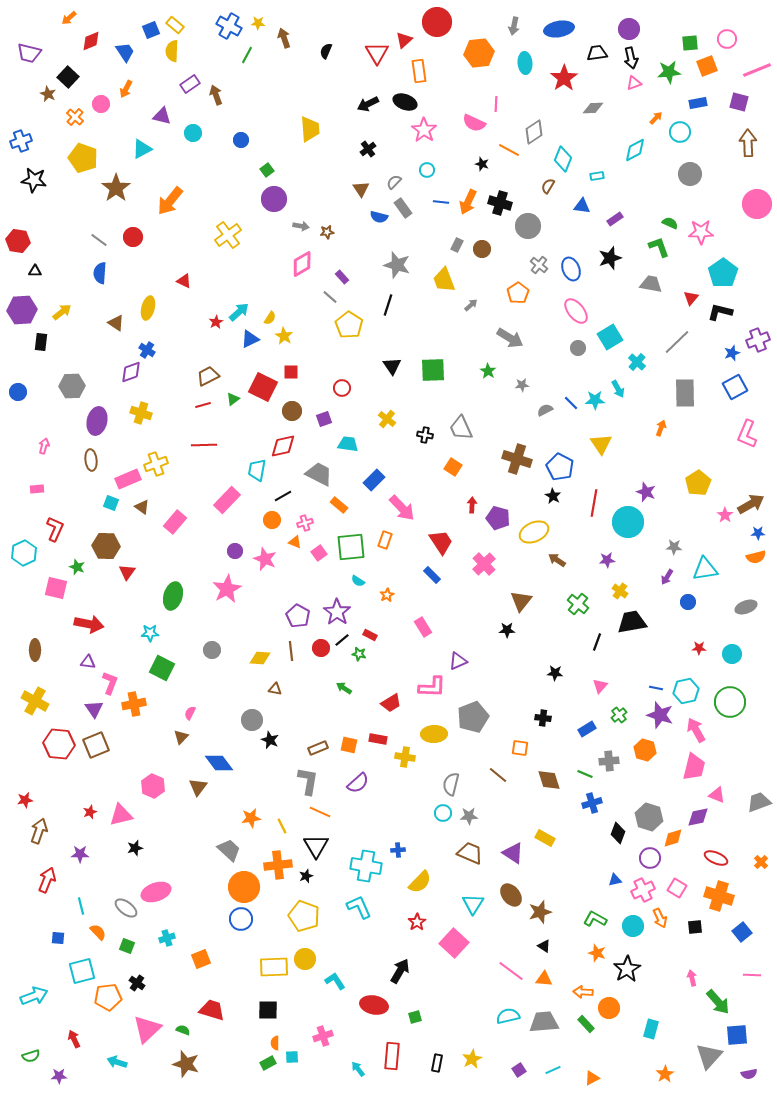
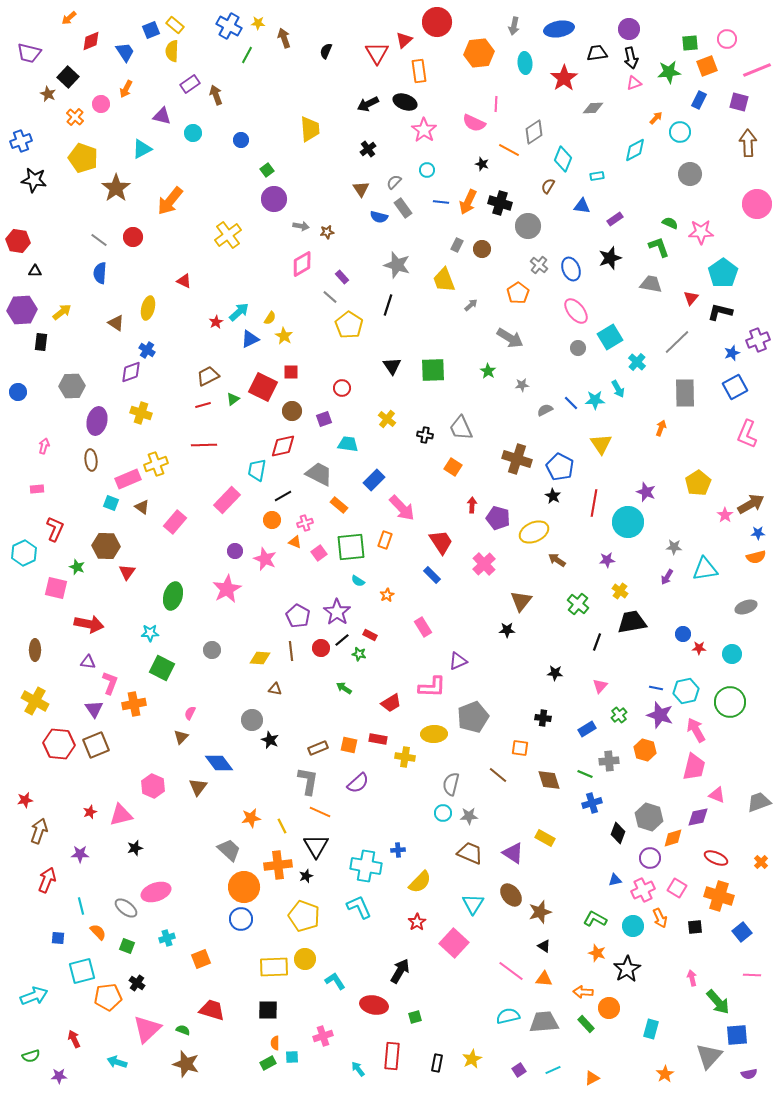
blue rectangle at (698, 103): moved 1 px right, 3 px up; rotated 54 degrees counterclockwise
blue circle at (688, 602): moved 5 px left, 32 px down
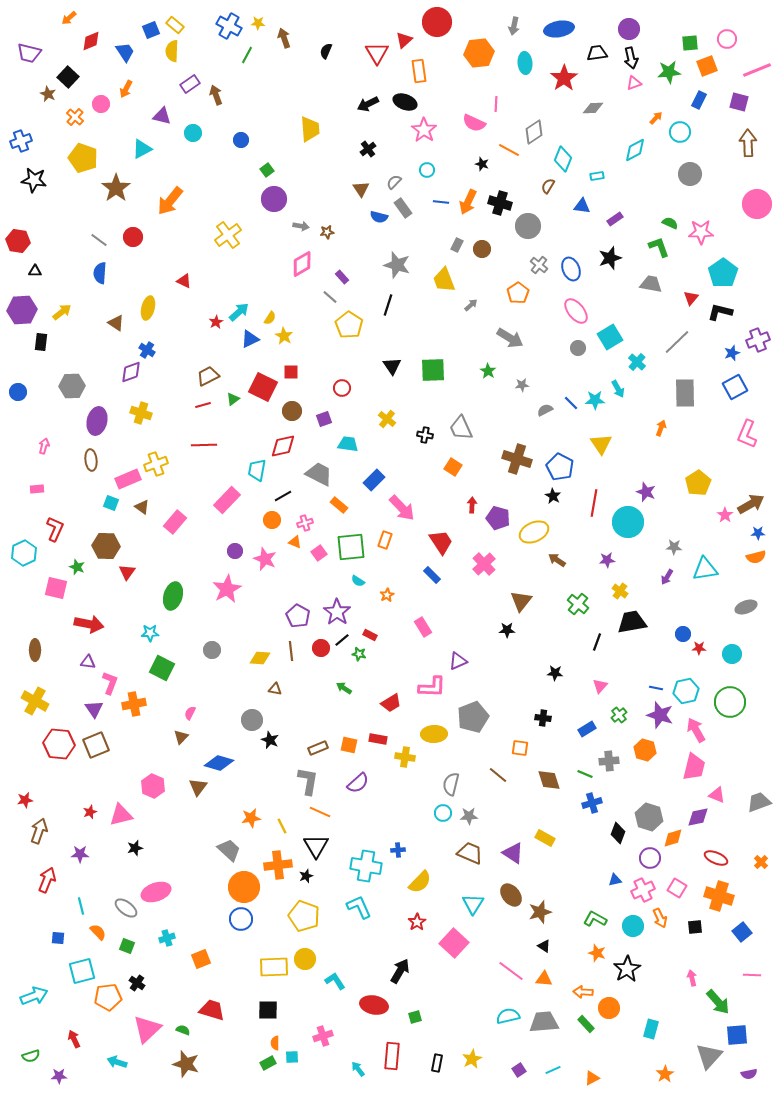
blue diamond at (219, 763): rotated 36 degrees counterclockwise
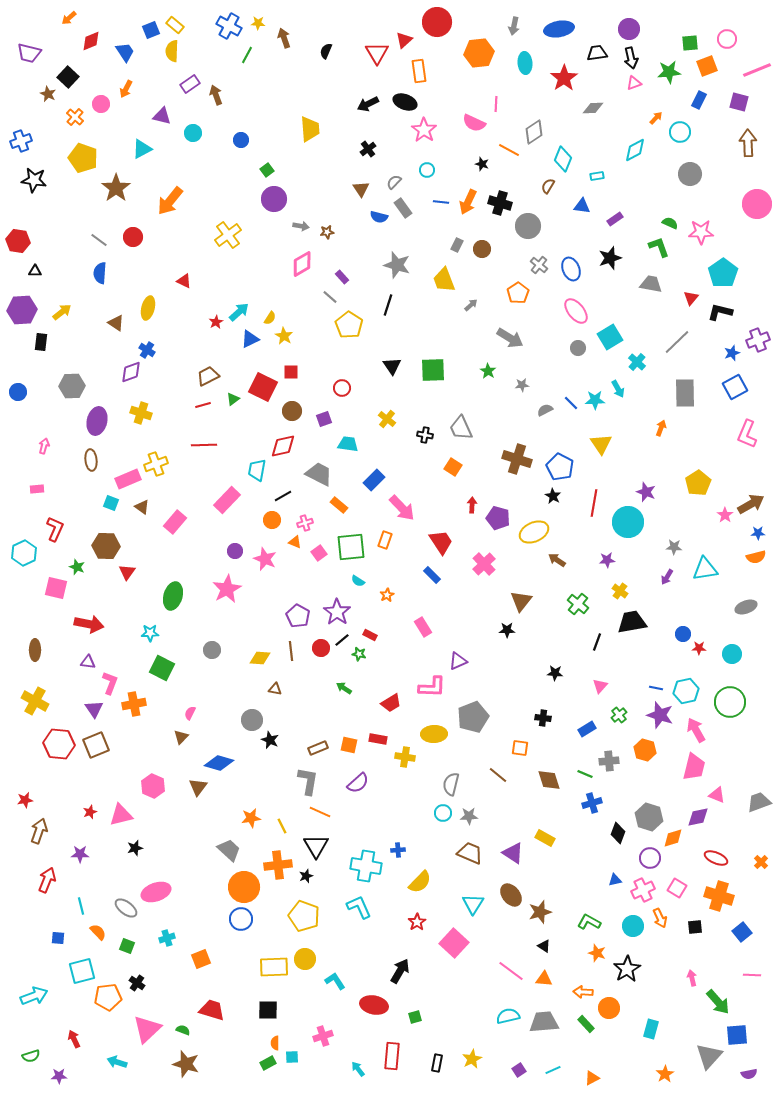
green L-shape at (595, 919): moved 6 px left, 3 px down
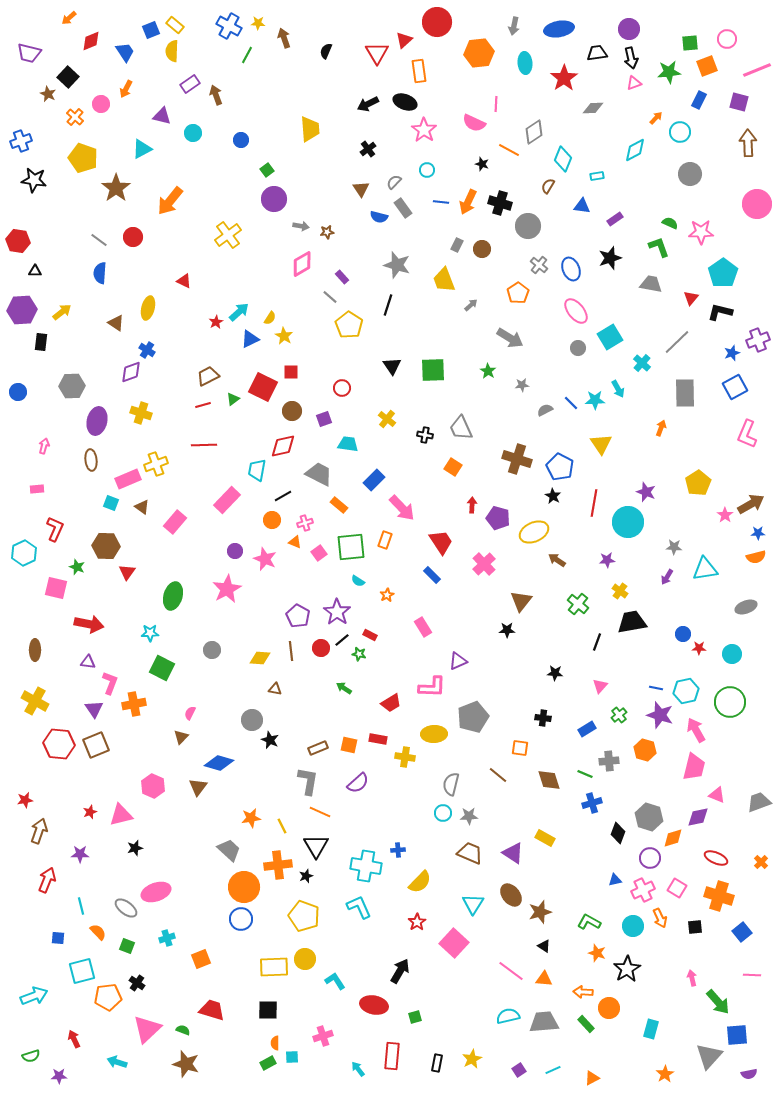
cyan cross at (637, 362): moved 5 px right, 1 px down
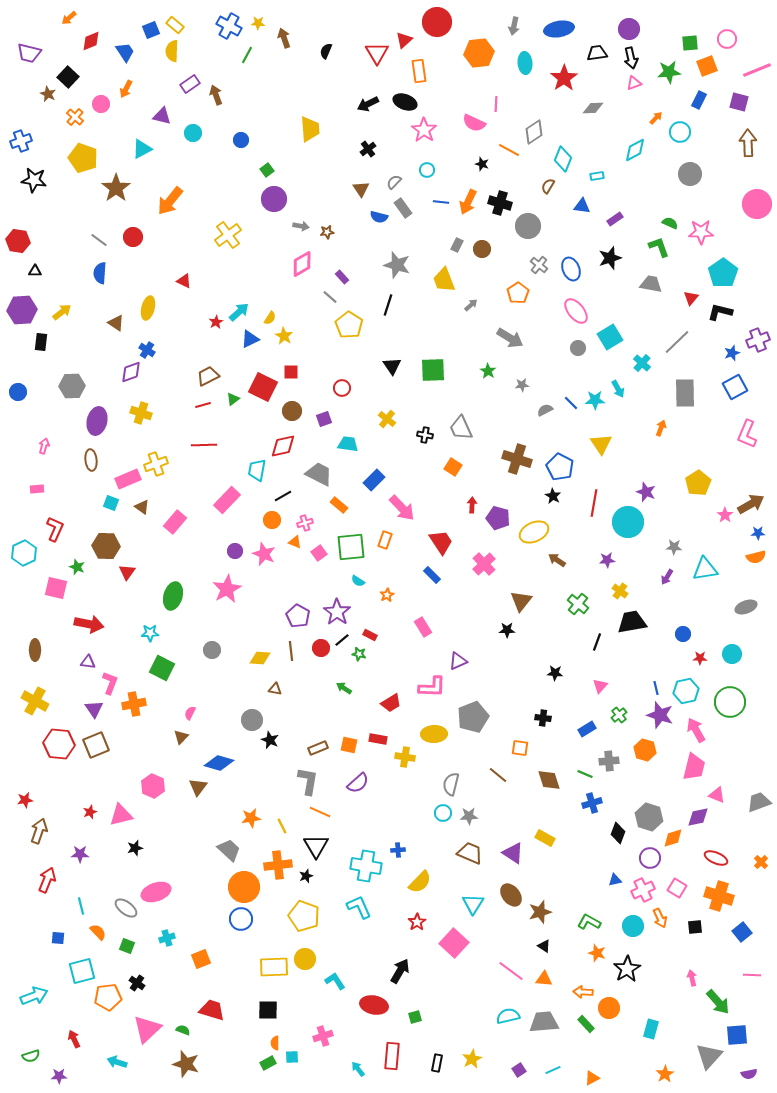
pink star at (265, 559): moved 1 px left, 5 px up
red star at (699, 648): moved 1 px right, 10 px down
blue line at (656, 688): rotated 64 degrees clockwise
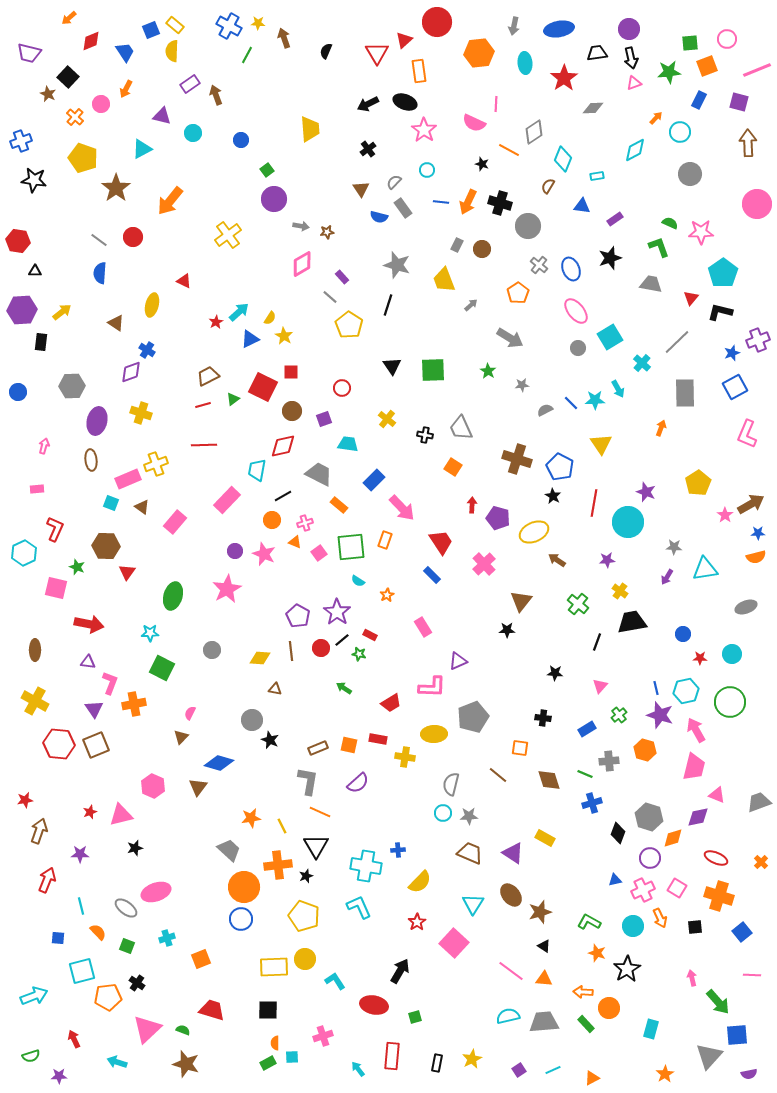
yellow ellipse at (148, 308): moved 4 px right, 3 px up
